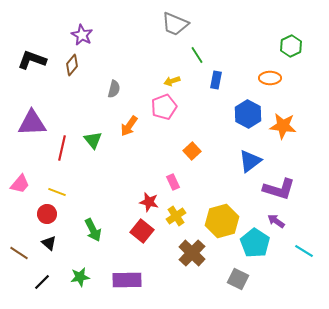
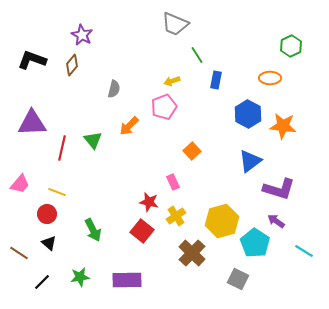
orange arrow: rotated 10 degrees clockwise
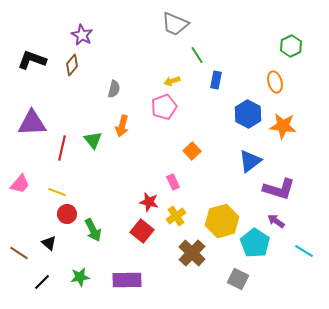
orange ellipse: moved 5 px right, 4 px down; rotated 75 degrees clockwise
orange arrow: moved 7 px left; rotated 30 degrees counterclockwise
red circle: moved 20 px right
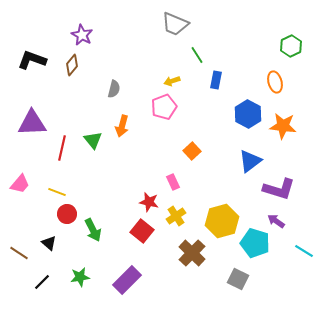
cyan pentagon: rotated 16 degrees counterclockwise
purple rectangle: rotated 44 degrees counterclockwise
